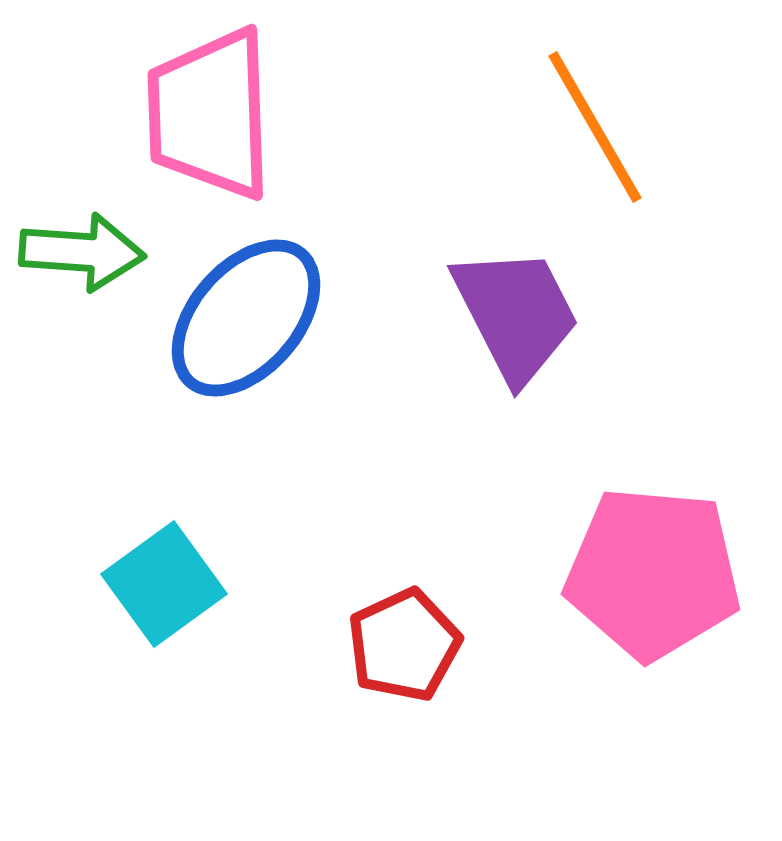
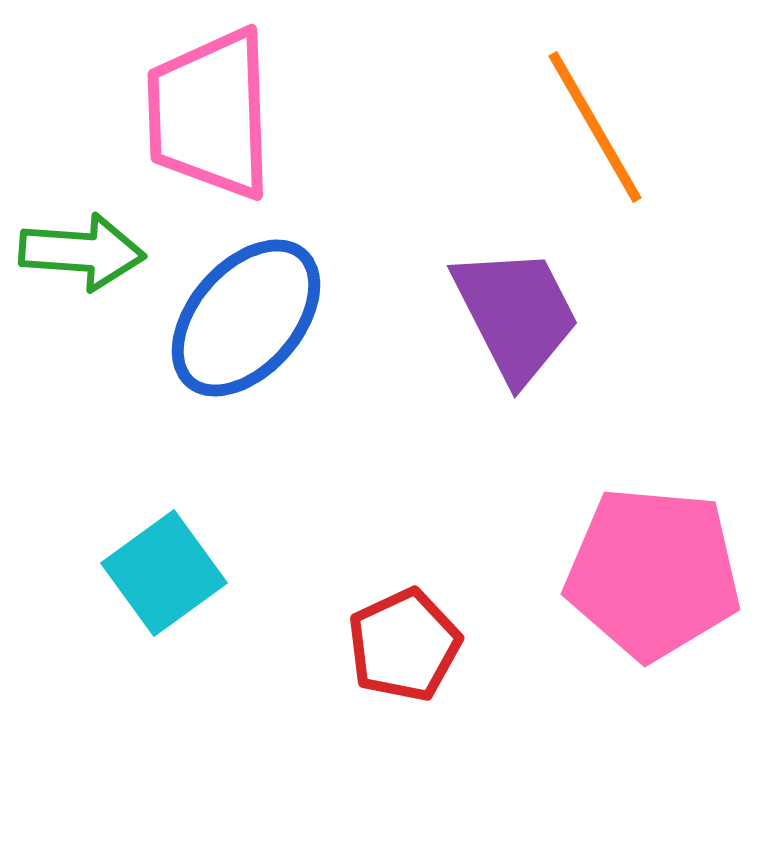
cyan square: moved 11 px up
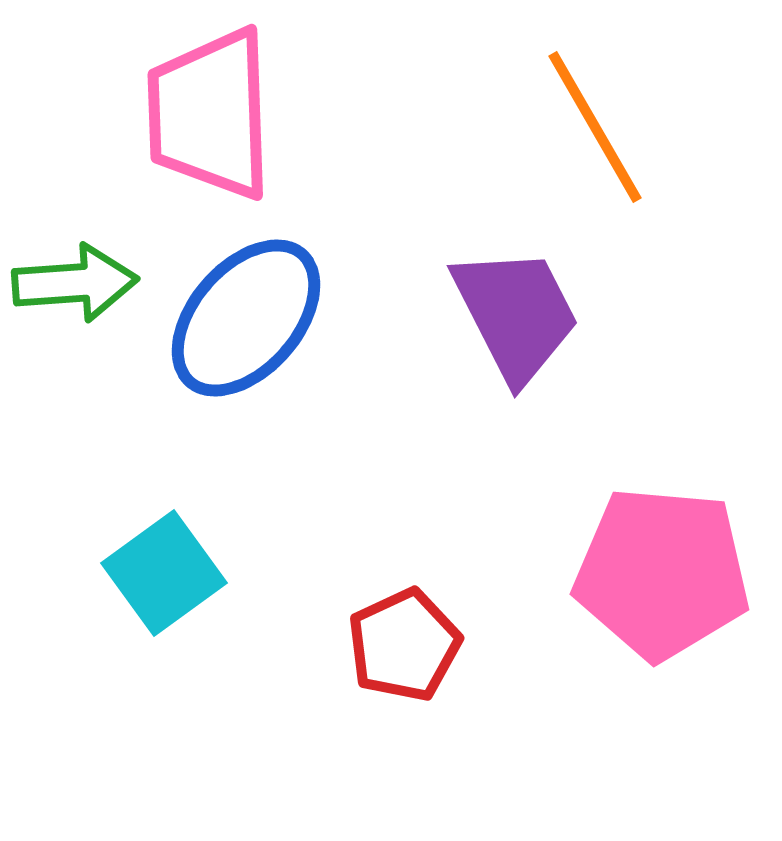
green arrow: moved 7 px left, 31 px down; rotated 8 degrees counterclockwise
pink pentagon: moved 9 px right
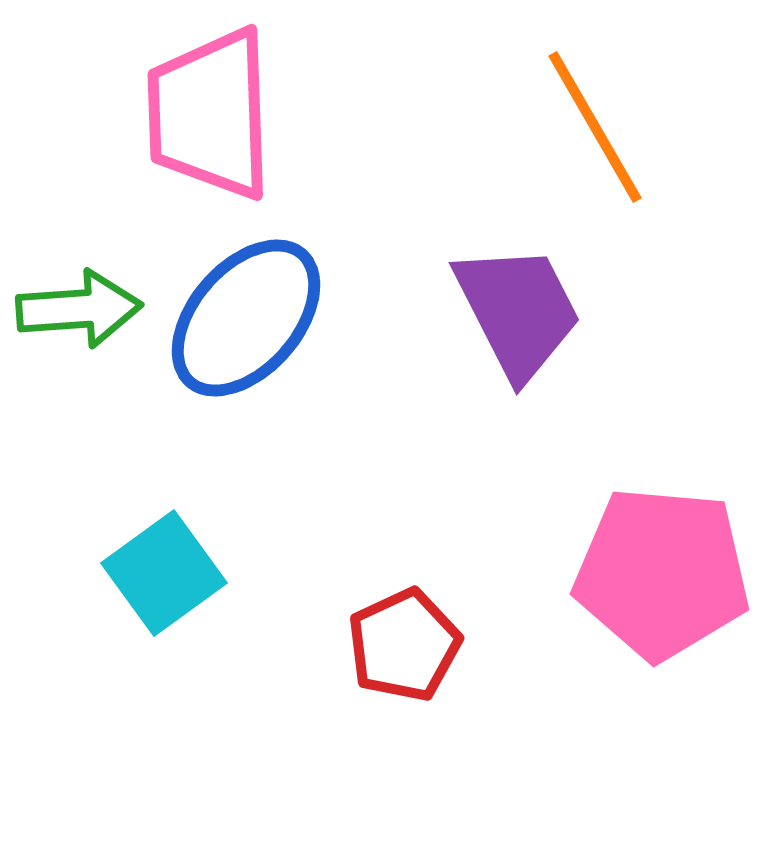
green arrow: moved 4 px right, 26 px down
purple trapezoid: moved 2 px right, 3 px up
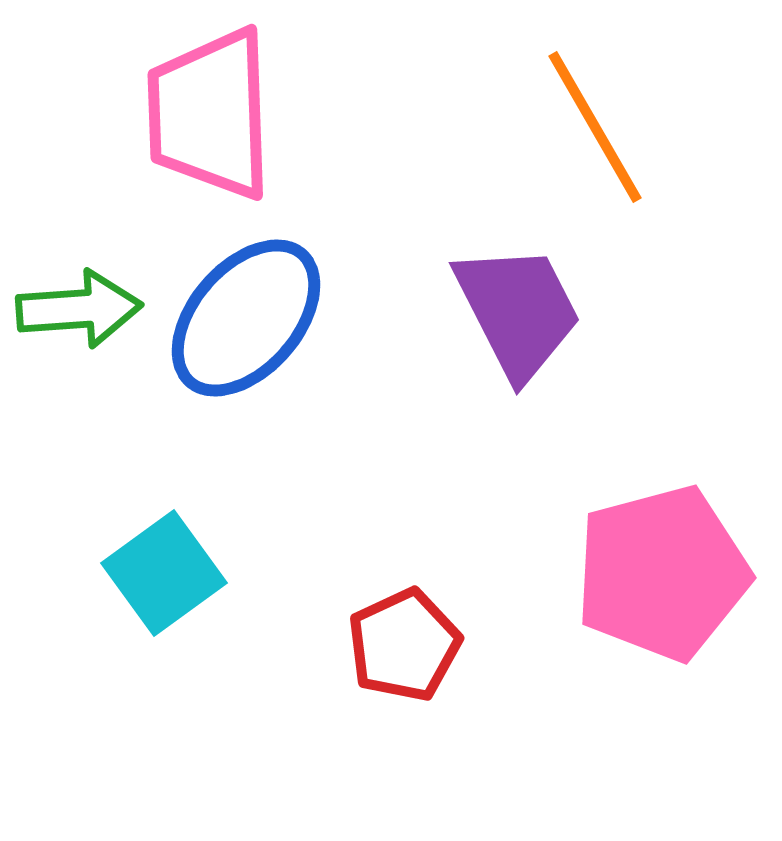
pink pentagon: rotated 20 degrees counterclockwise
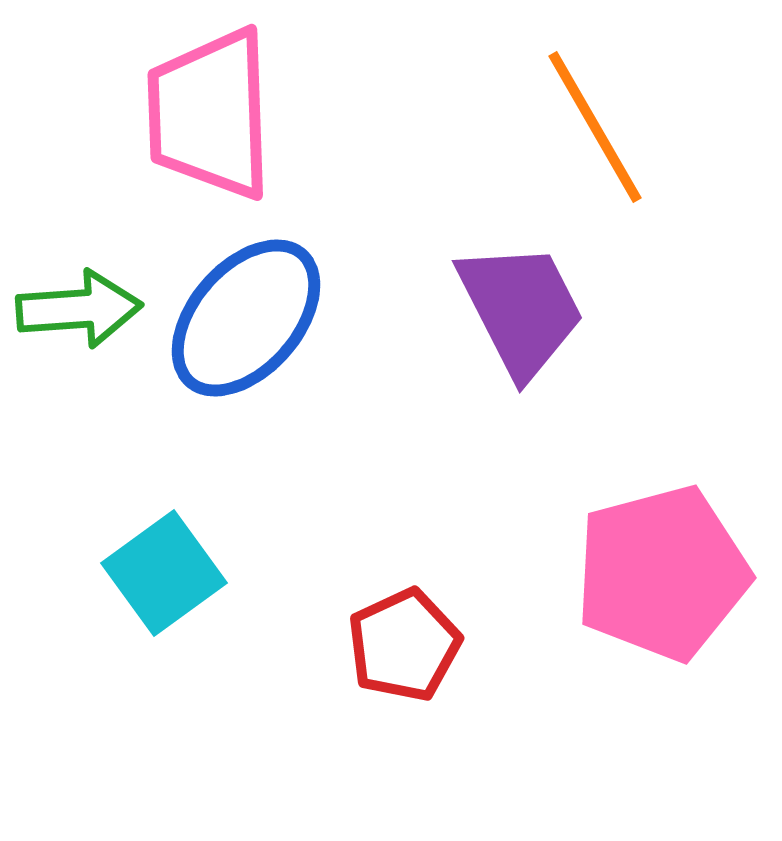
purple trapezoid: moved 3 px right, 2 px up
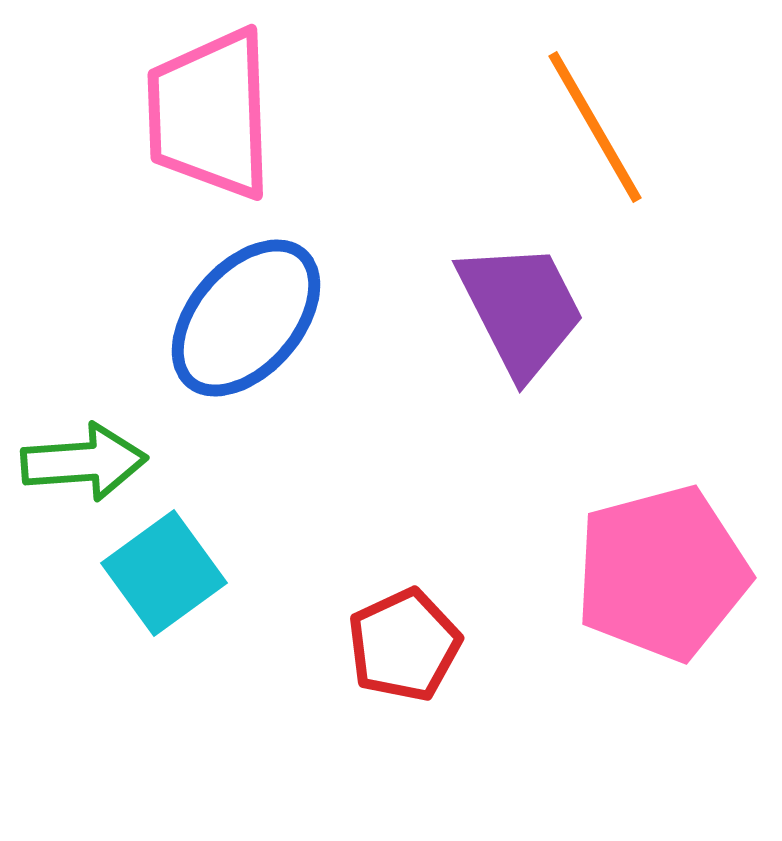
green arrow: moved 5 px right, 153 px down
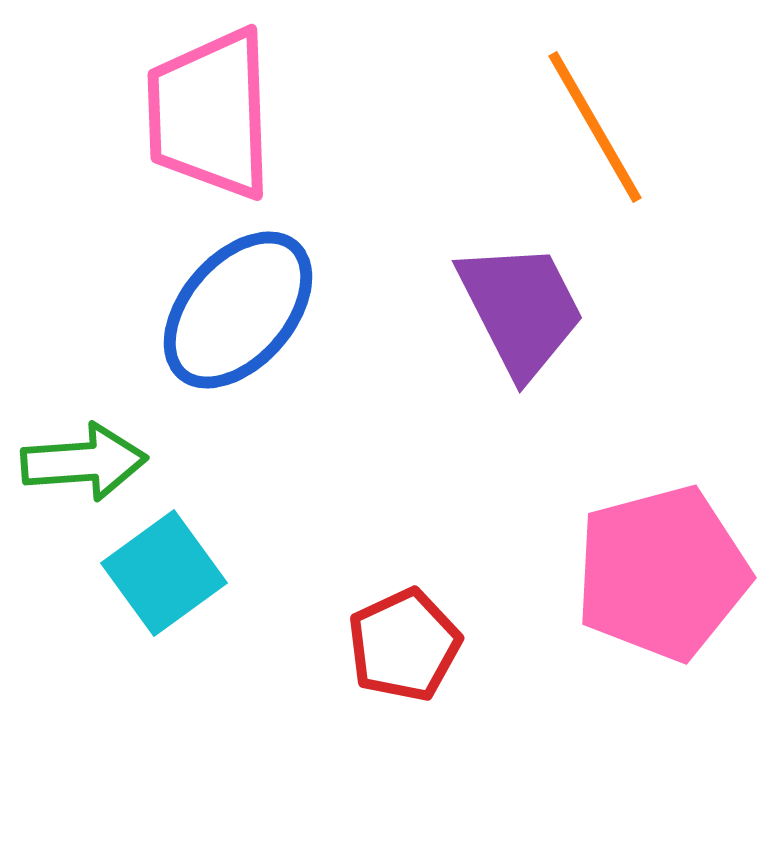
blue ellipse: moved 8 px left, 8 px up
